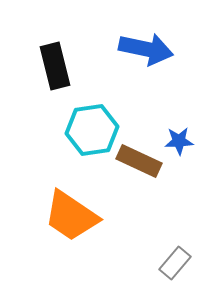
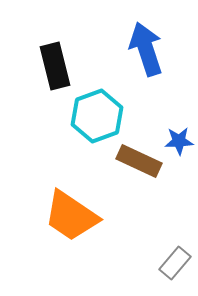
blue arrow: rotated 120 degrees counterclockwise
cyan hexagon: moved 5 px right, 14 px up; rotated 12 degrees counterclockwise
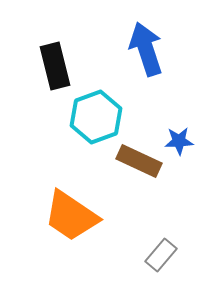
cyan hexagon: moved 1 px left, 1 px down
gray rectangle: moved 14 px left, 8 px up
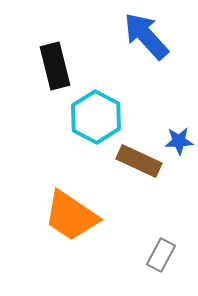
blue arrow: moved 13 px up; rotated 24 degrees counterclockwise
cyan hexagon: rotated 12 degrees counterclockwise
gray rectangle: rotated 12 degrees counterclockwise
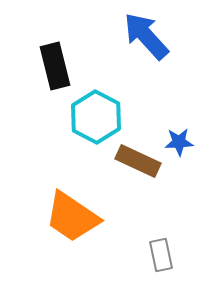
blue star: moved 1 px down
brown rectangle: moved 1 px left
orange trapezoid: moved 1 px right, 1 px down
gray rectangle: rotated 40 degrees counterclockwise
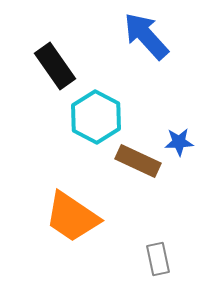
black rectangle: rotated 21 degrees counterclockwise
gray rectangle: moved 3 px left, 4 px down
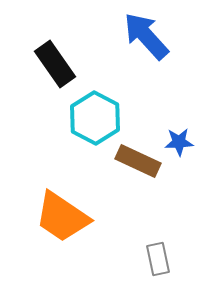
black rectangle: moved 2 px up
cyan hexagon: moved 1 px left, 1 px down
orange trapezoid: moved 10 px left
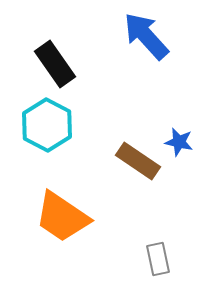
cyan hexagon: moved 48 px left, 7 px down
blue star: rotated 16 degrees clockwise
brown rectangle: rotated 9 degrees clockwise
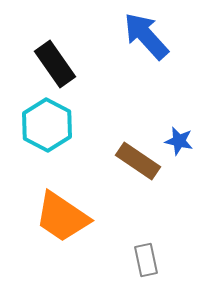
blue star: moved 1 px up
gray rectangle: moved 12 px left, 1 px down
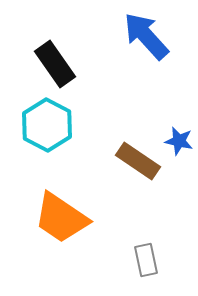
orange trapezoid: moved 1 px left, 1 px down
